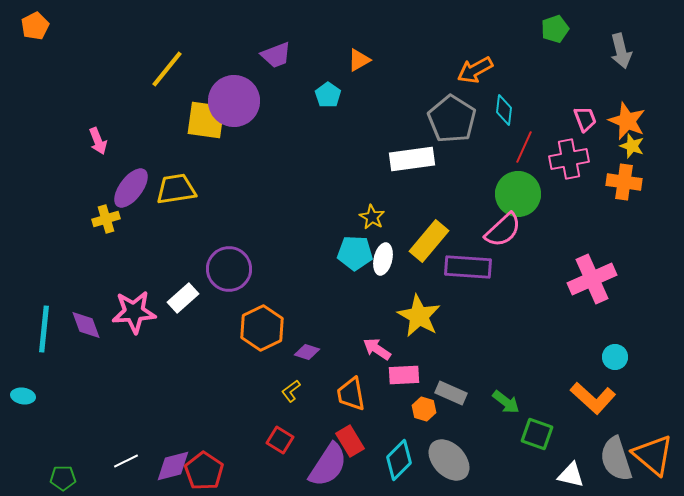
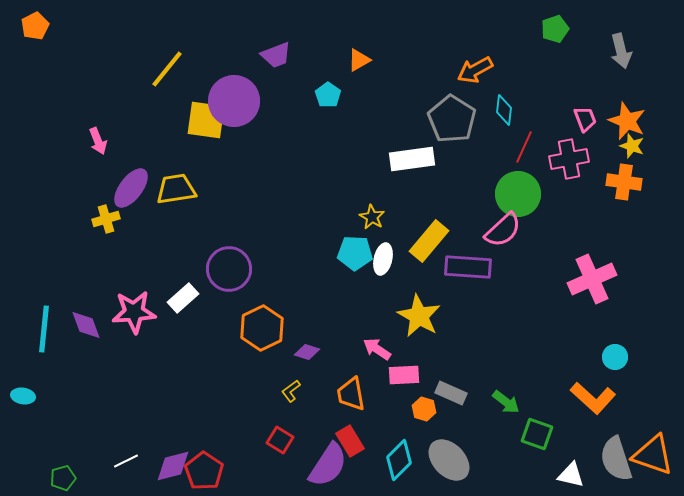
orange triangle at (653, 455): rotated 21 degrees counterclockwise
green pentagon at (63, 478): rotated 15 degrees counterclockwise
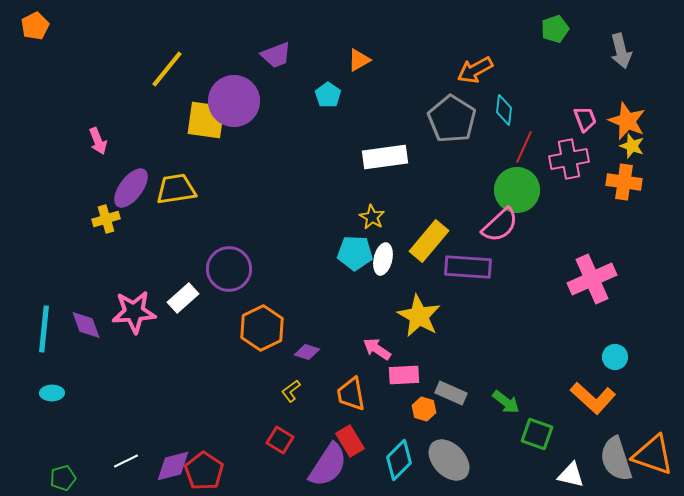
white rectangle at (412, 159): moved 27 px left, 2 px up
green circle at (518, 194): moved 1 px left, 4 px up
pink semicircle at (503, 230): moved 3 px left, 5 px up
cyan ellipse at (23, 396): moved 29 px right, 3 px up; rotated 10 degrees counterclockwise
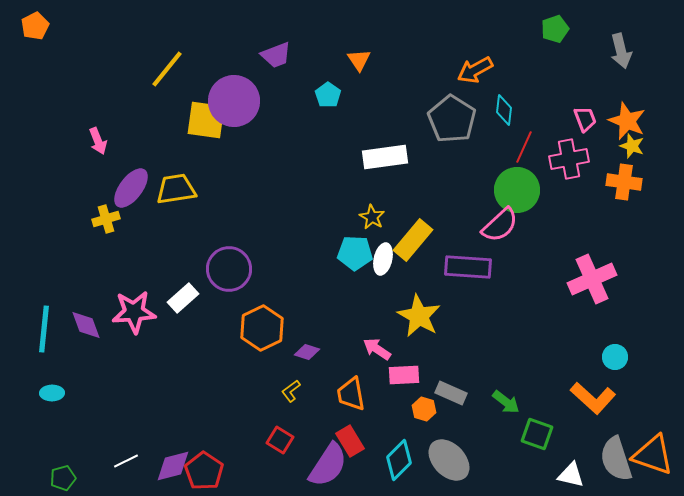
orange triangle at (359, 60): rotated 35 degrees counterclockwise
yellow rectangle at (429, 241): moved 16 px left, 1 px up
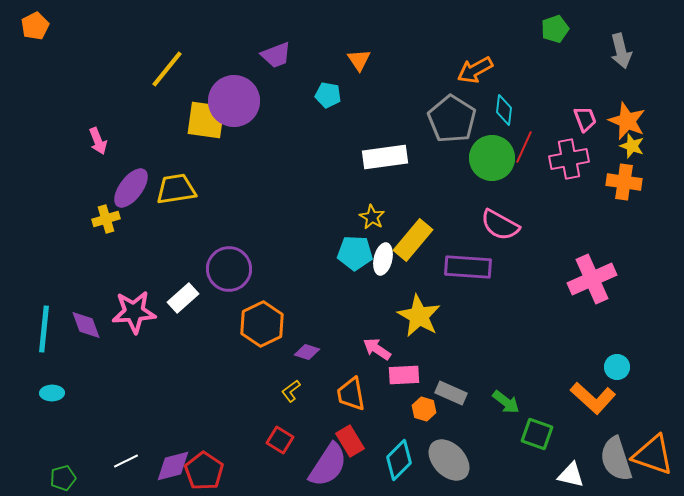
cyan pentagon at (328, 95): rotated 25 degrees counterclockwise
green circle at (517, 190): moved 25 px left, 32 px up
pink semicircle at (500, 225): rotated 72 degrees clockwise
orange hexagon at (262, 328): moved 4 px up
cyan circle at (615, 357): moved 2 px right, 10 px down
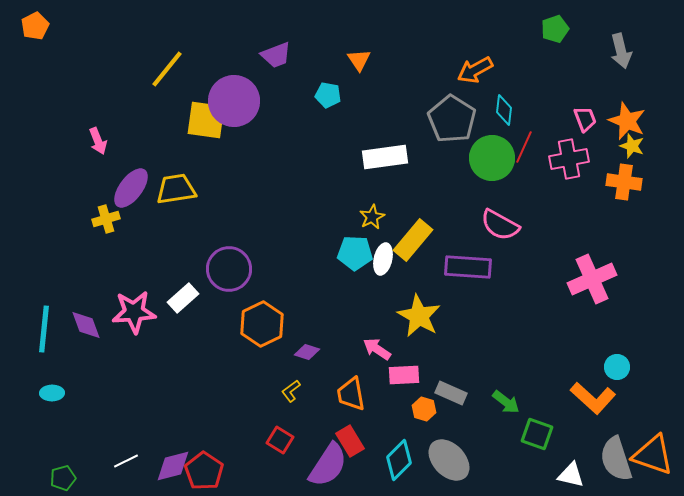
yellow star at (372, 217): rotated 15 degrees clockwise
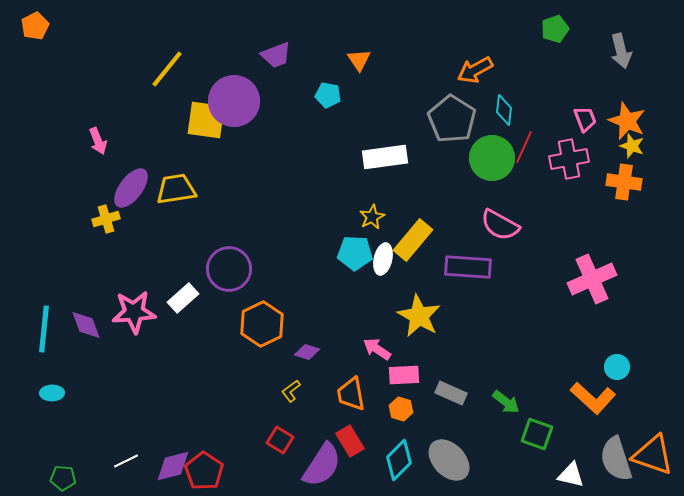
orange hexagon at (424, 409): moved 23 px left
purple semicircle at (328, 465): moved 6 px left
green pentagon at (63, 478): rotated 20 degrees clockwise
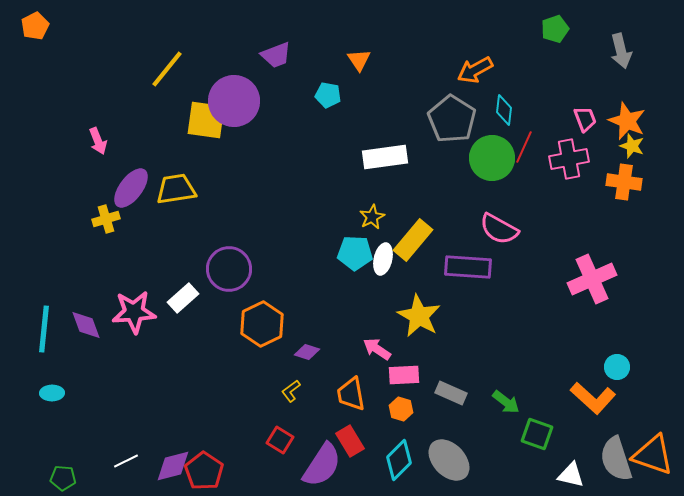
pink semicircle at (500, 225): moved 1 px left, 4 px down
